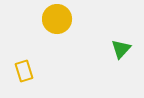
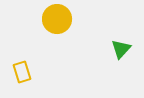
yellow rectangle: moved 2 px left, 1 px down
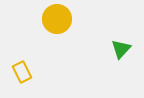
yellow rectangle: rotated 10 degrees counterclockwise
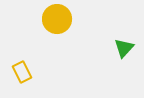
green triangle: moved 3 px right, 1 px up
